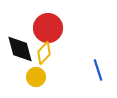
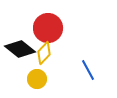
black diamond: rotated 36 degrees counterclockwise
blue line: moved 10 px left; rotated 10 degrees counterclockwise
yellow circle: moved 1 px right, 2 px down
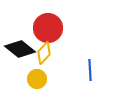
blue line: moved 2 px right; rotated 25 degrees clockwise
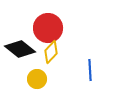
yellow diamond: moved 7 px right, 1 px up
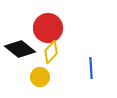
blue line: moved 1 px right, 2 px up
yellow circle: moved 3 px right, 2 px up
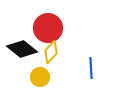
black diamond: moved 2 px right
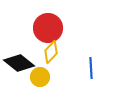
black diamond: moved 3 px left, 14 px down
